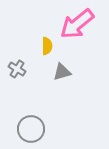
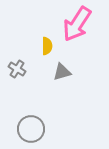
pink arrow: rotated 18 degrees counterclockwise
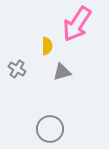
gray circle: moved 19 px right
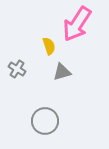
yellow semicircle: moved 2 px right; rotated 18 degrees counterclockwise
gray circle: moved 5 px left, 8 px up
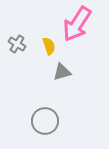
gray cross: moved 25 px up
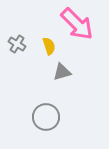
pink arrow: rotated 78 degrees counterclockwise
gray circle: moved 1 px right, 4 px up
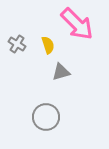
yellow semicircle: moved 1 px left, 1 px up
gray triangle: moved 1 px left
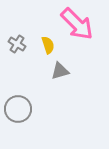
gray triangle: moved 1 px left, 1 px up
gray circle: moved 28 px left, 8 px up
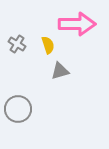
pink arrow: rotated 45 degrees counterclockwise
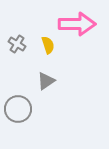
gray triangle: moved 14 px left, 10 px down; rotated 18 degrees counterclockwise
